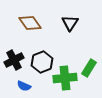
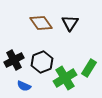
brown diamond: moved 11 px right
green cross: rotated 25 degrees counterclockwise
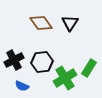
black hexagon: rotated 15 degrees clockwise
blue semicircle: moved 2 px left
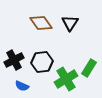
green cross: moved 1 px right, 1 px down
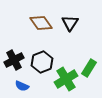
black hexagon: rotated 15 degrees counterclockwise
